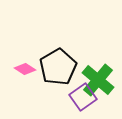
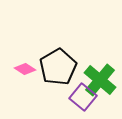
green cross: moved 2 px right
purple square: rotated 16 degrees counterclockwise
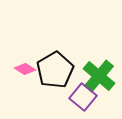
black pentagon: moved 3 px left, 3 px down
green cross: moved 1 px left, 4 px up
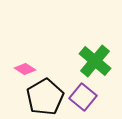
black pentagon: moved 10 px left, 27 px down
green cross: moved 4 px left, 15 px up
